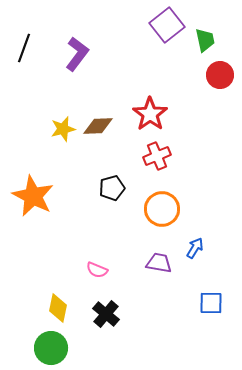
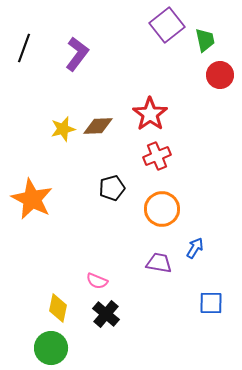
orange star: moved 1 px left, 3 px down
pink semicircle: moved 11 px down
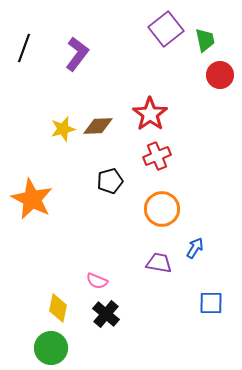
purple square: moved 1 px left, 4 px down
black pentagon: moved 2 px left, 7 px up
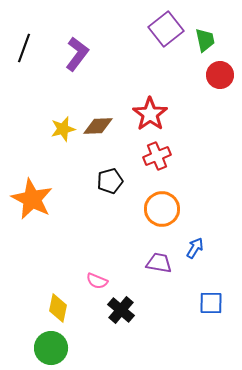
black cross: moved 15 px right, 4 px up
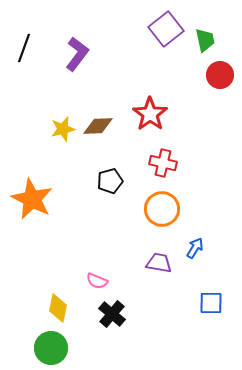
red cross: moved 6 px right, 7 px down; rotated 36 degrees clockwise
black cross: moved 9 px left, 4 px down
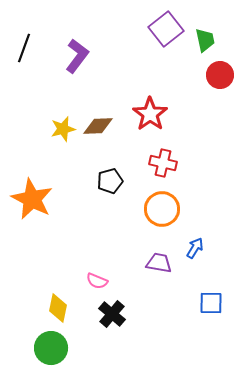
purple L-shape: moved 2 px down
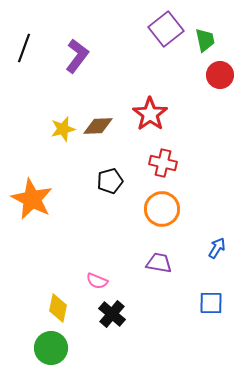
blue arrow: moved 22 px right
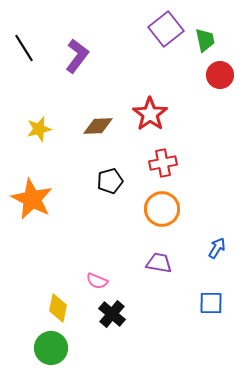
black line: rotated 52 degrees counterclockwise
yellow star: moved 24 px left
red cross: rotated 24 degrees counterclockwise
